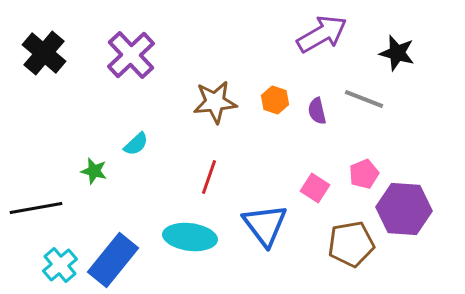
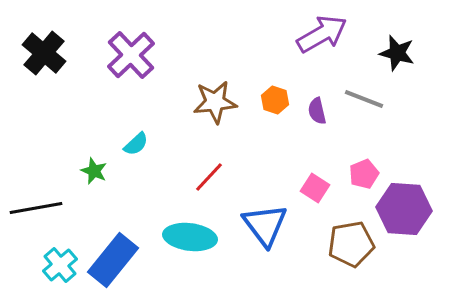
green star: rotated 8 degrees clockwise
red line: rotated 24 degrees clockwise
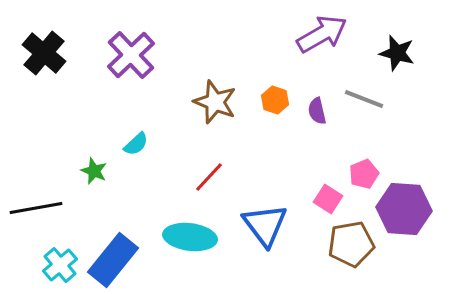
brown star: rotated 27 degrees clockwise
pink square: moved 13 px right, 11 px down
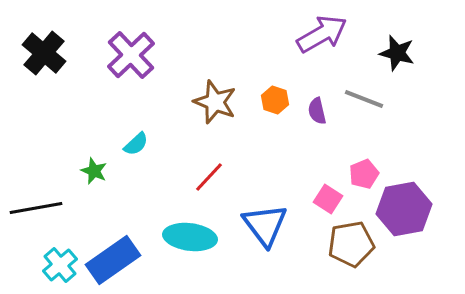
purple hexagon: rotated 14 degrees counterclockwise
blue rectangle: rotated 16 degrees clockwise
